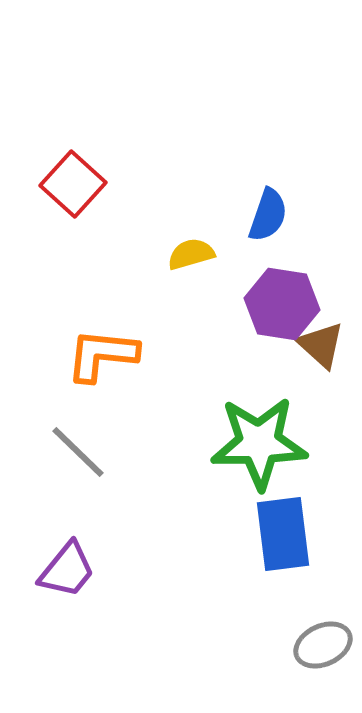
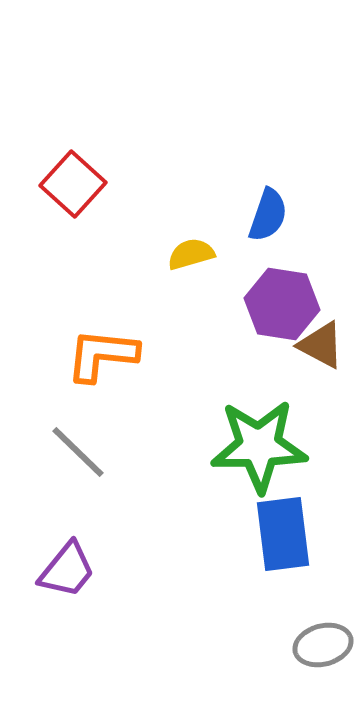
brown triangle: rotated 14 degrees counterclockwise
green star: moved 3 px down
gray ellipse: rotated 10 degrees clockwise
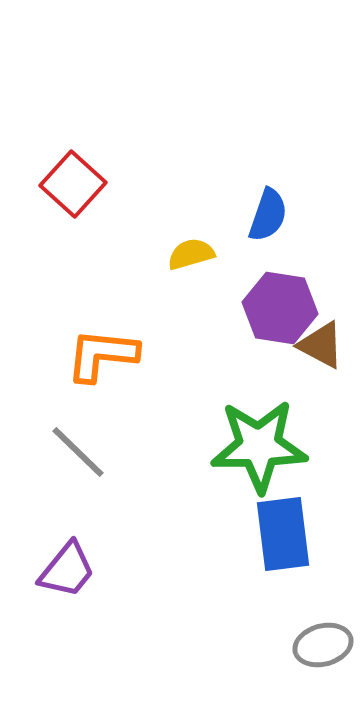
purple hexagon: moved 2 px left, 4 px down
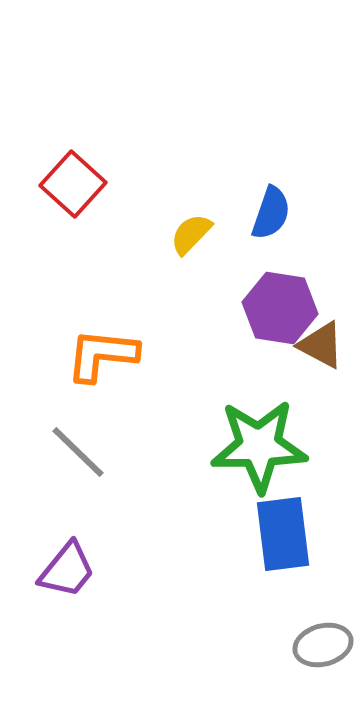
blue semicircle: moved 3 px right, 2 px up
yellow semicircle: moved 20 px up; rotated 30 degrees counterclockwise
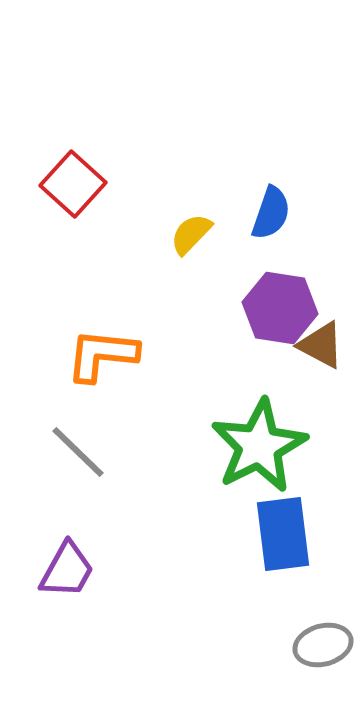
green star: rotated 26 degrees counterclockwise
purple trapezoid: rotated 10 degrees counterclockwise
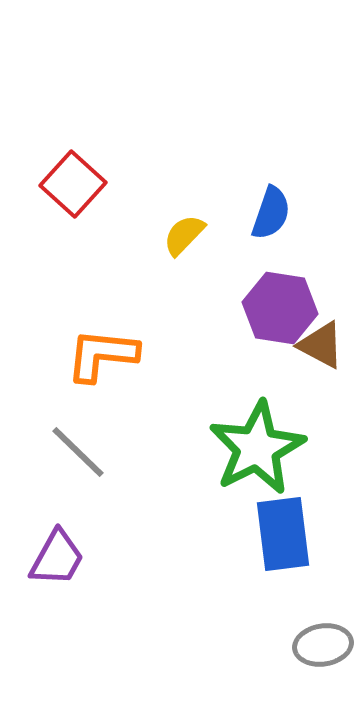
yellow semicircle: moved 7 px left, 1 px down
green star: moved 2 px left, 2 px down
purple trapezoid: moved 10 px left, 12 px up
gray ellipse: rotated 6 degrees clockwise
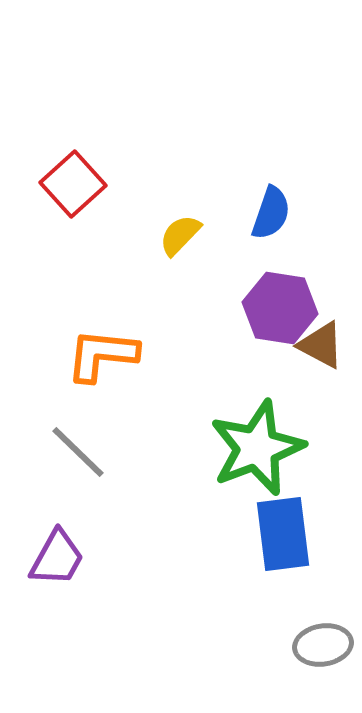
red square: rotated 6 degrees clockwise
yellow semicircle: moved 4 px left
green star: rotated 6 degrees clockwise
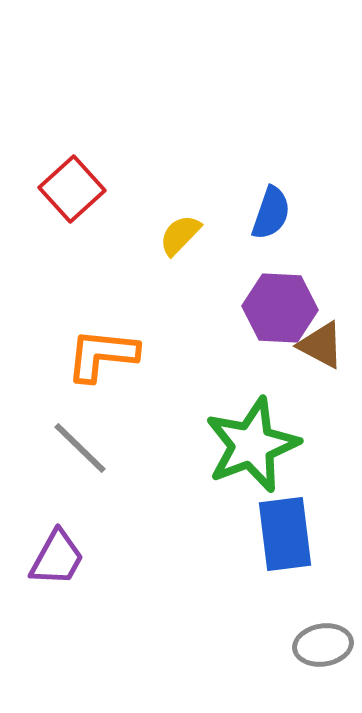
red square: moved 1 px left, 5 px down
purple hexagon: rotated 6 degrees counterclockwise
green star: moved 5 px left, 3 px up
gray line: moved 2 px right, 4 px up
blue rectangle: moved 2 px right
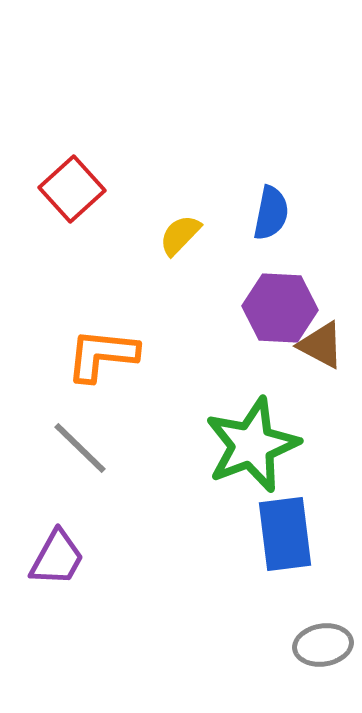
blue semicircle: rotated 8 degrees counterclockwise
